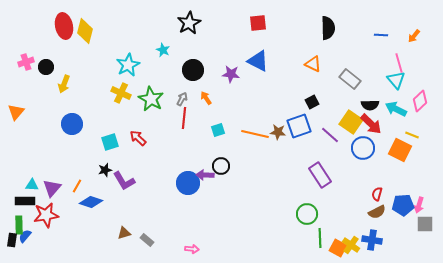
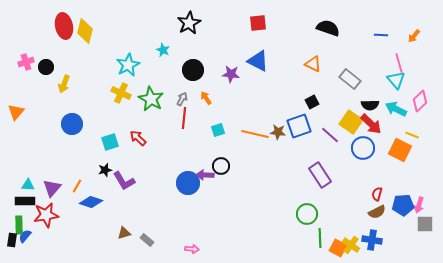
black semicircle at (328, 28): rotated 70 degrees counterclockwise
cyan triangle at (32, 185): moved 4 px left
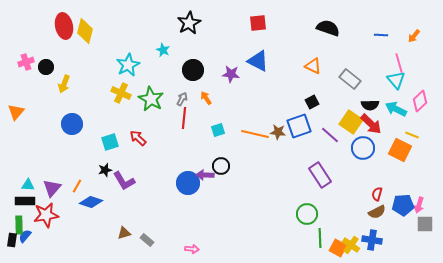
orange triangle at (313, 64): moved 2 px down
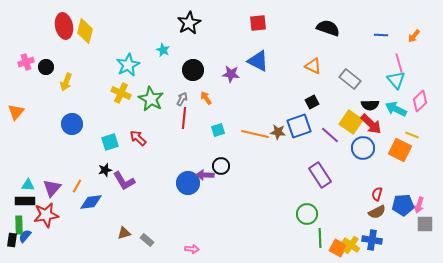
yellow arrow at (64, 84): moved 2 px right, 2 px up
blue diamond at (91, 202): rotated 25 degrees counterclockwise
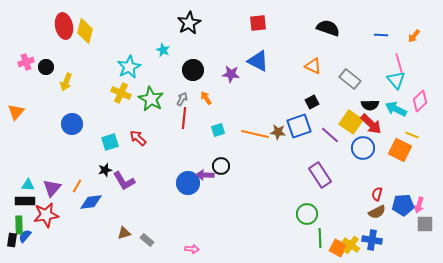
cyan star at (128, 65): moved 1 px right, 2 px down
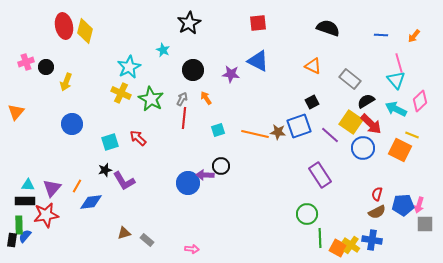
black semicircle at (370, 105): moved 4 px left, 4 px up; rotated 150 degrees clockwise
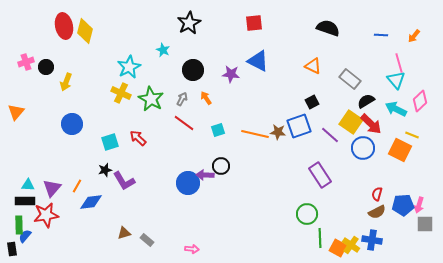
red square at (258, 23): moved 4 px left
red line at (184, 118): moved 5 px down; rotated 60 degrees counterclockwise
black rectangle at (12, 240): moved 9 px down; rotated 16 degrees counterclockwise
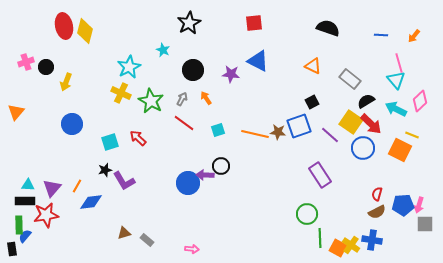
green star at (151, 99): moved 2 px down
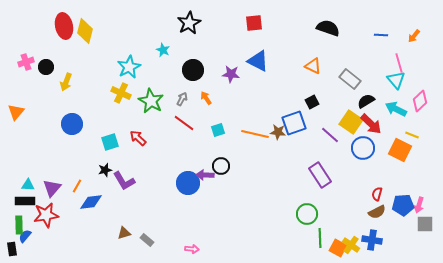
blue square at (299, 126): moved 5 px left, 3 px up
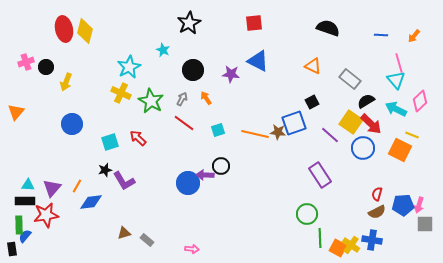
red ellipse at (64, 26): moved 3 px down
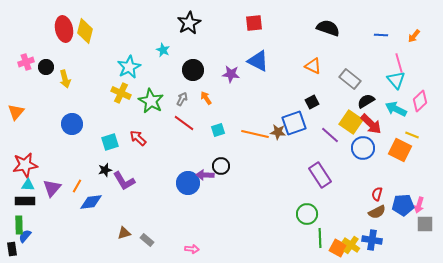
yellow arrow at (66, 82): moved 1 px left, 3 px up; rotated 36 degrees counterclockwise
red star at (46, 215): moved 21 px left, 50 px up
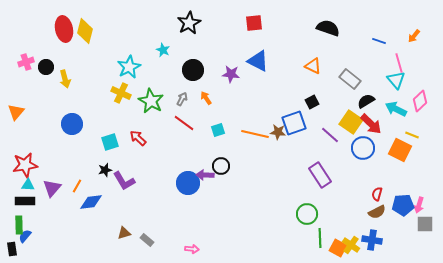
blue line at (381, 35): moved 2 px left, 6 px down; rotated 16 degrees clockwise
